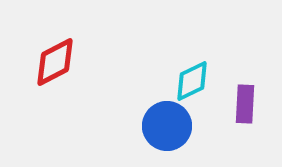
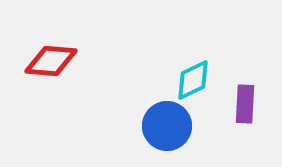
red diamond: moved 4 px left, 1 px up; rotated 32 degrees clockwise
cyan diamond: moved 1 px right, 1 px up
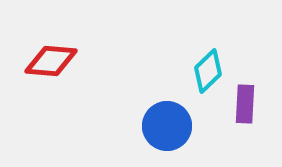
cyan diamond: moved 15 px right, 9 px up; rotated 18 degrees counterclockwise
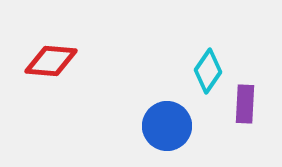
cyan diamond: rotated 12 degrees counterclockwise
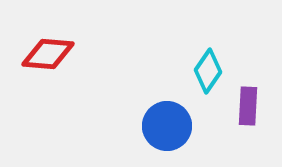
red diamond: moved 3 px left, 7 px up
purple rectangle: moved 3 px right, 2 px down
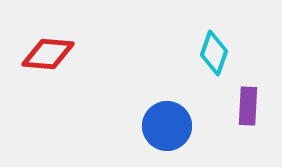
cyan diamond: moved 6 px right, 18 px up; rotated 15 degrees counterclockwise
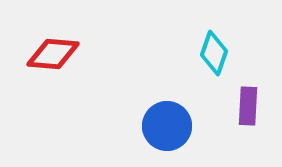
red diamond: moved 5 px right
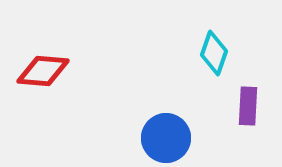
red diamond: moved 10 px left, 17 px down
blue circle: moved 1 px left, 12 px down
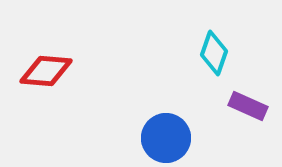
red diamond: moved 3 px right
purple rectangle: rotated 69 degrees counterclockwise
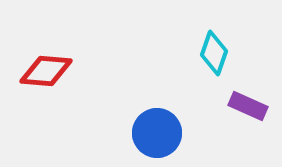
blue circle: moved 9 px left, 5 px up
